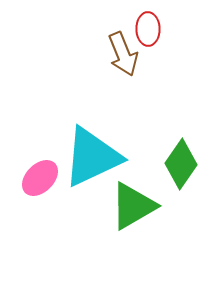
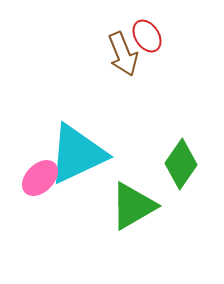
red ellipse: moved 1 px left, 7 px down; rotated 32 degrees counterclockwise
cyan triangle: moved 15 px left, 3 px up
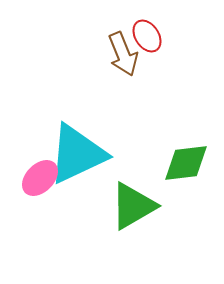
green diamond: moved 5 px right, 1 px up; rotated 48 degrees clockwise
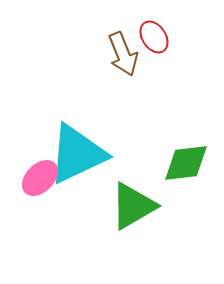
red ellipse: moved 7 px right, 1 px down
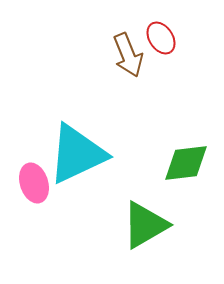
red ellipse: moved 7 px right, 1 px down
brown arrow: moved 5 px right, 1 px down
pink ellipse: moved 6 px left, 5 px down; rotated 63 degrees counterclockwise
green triangle: moved 12 px right, 19 px down
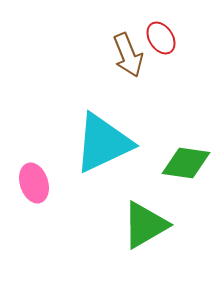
cyan triangle: moved 26 px right, 11 px up
green diamond: rotated 15 degrees clockwise
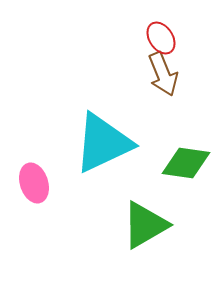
brown arrow: moved 35 px right, 19 px down
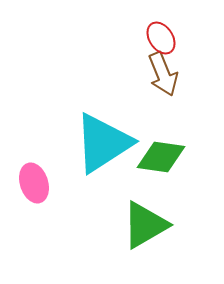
cyan triangle: rotated 8 degrees counterclockwise
green diamond: moved 25 px left, 6 px up
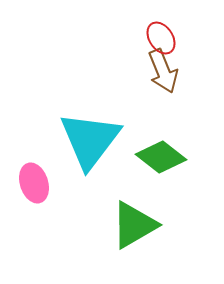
brown arrow: moved 3 px up
cyan triangle: moved 13 px left, 3 px up; rotated 20 degrees counterclockwise
green diamond: rotated 30 degrees clockwise
green triangle: moved 11 px left
